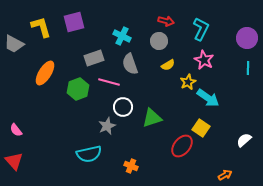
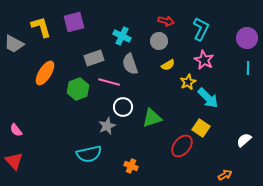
cyan arrow: rotated 10 degrees clockwise
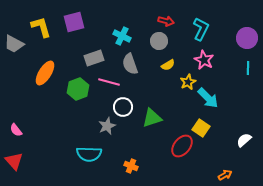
cyan semicircle: rotated 15 degrees clockwise
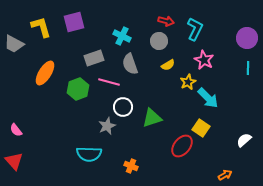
cyan L-shape: moved 6 px left
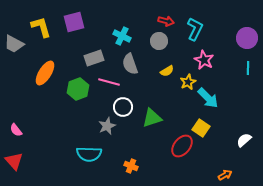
yellow semicircle: moved 1 px left, 6 px down
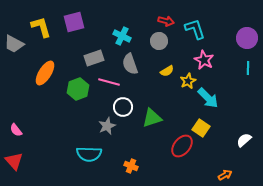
cyan L-shape: rotated 45 degrees counterclockwise
yellow star: moved 1 px up
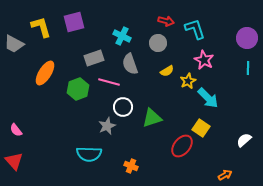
gray circle: moved 1 px left, 2 px down
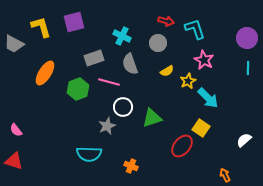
red triangle: rotated 30 degrees counterclockwise
orange arrow: rotated 88 degrees counterclockwise
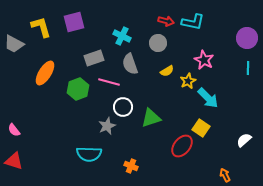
cyan L-shape: moved 2 px left, 7 px up; rotated 120 degrees clockwise
green triangle: moved 1 px left
pink semicircle: moved 2 px left
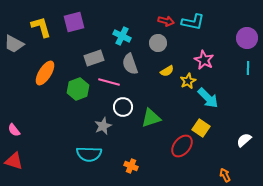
gray star: moved 4 px left
